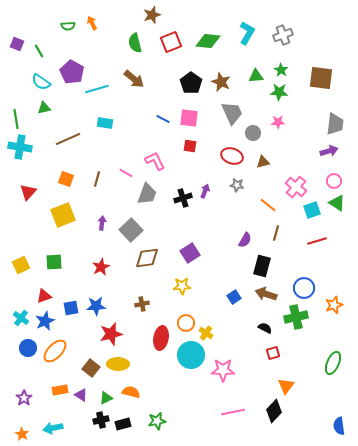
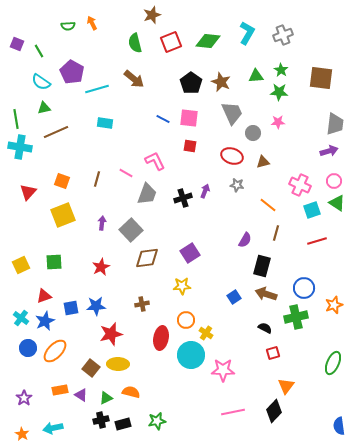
brown line at (68, 139): moved 12 px left, 7 px up
orange square at (66, 179): moved 4 px left, 2 px down
pink cross at (296, 187): moved 4 px right, 2 px up; rotated 15 degrees counterclockwise
orange circle at (186, 323): moved 3 px up
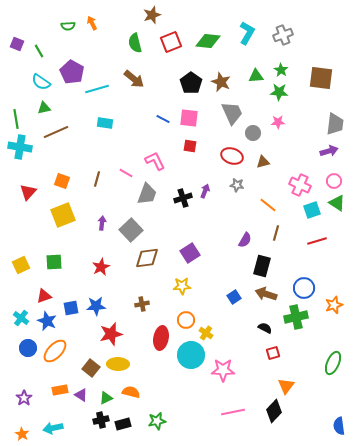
blue star at (45, 321): moved 2 px right; rotated 24 degrees counterclockwise
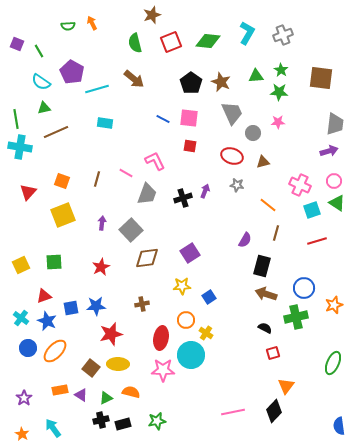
blue square at (234, 297): moved 25 px left
pink star at (223, 370): moved 60 px left
cyan arrow at (53, 428): rotated 66 degrees clockwise
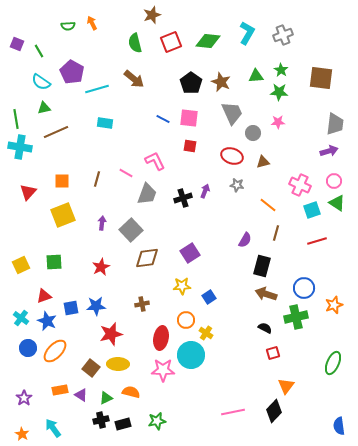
orange square at (62, 181): rotated 21 degrees counterclockwise
